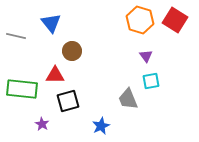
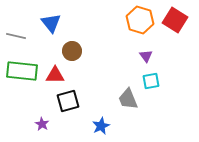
green rectangle: moved 18 px up
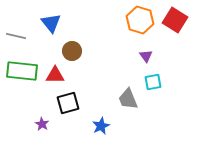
cyan square: moved 2 px right, 1 px down
black square: moved 2 px down
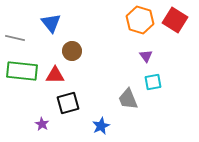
gray line: moved 1 px left, 2 px down
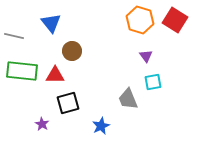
gray line: moved 1 px left, 2 px up
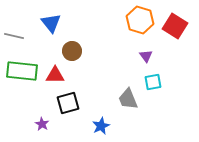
red square: moved 6 px down
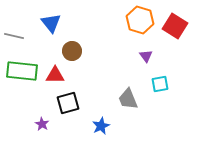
cyan square: moved 7 px right, 2 px down
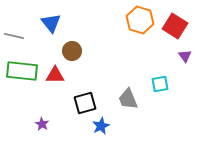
purple triangle: moved 39 px right
black square: moved 17 px right
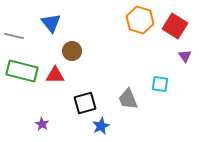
green rectangle: rotated 8 degrees clockwise
cyan square: rotated 18 degrees clockwise
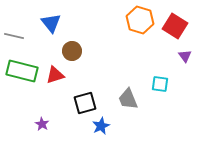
red triangle: rotated 18 degrees counterclockwise
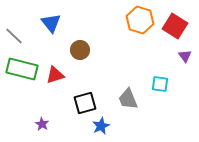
gray line: rotated 30 degrees clockwise
brown circle: moved 8 px right, 1 px up
green rectangle: moved 2 px up
